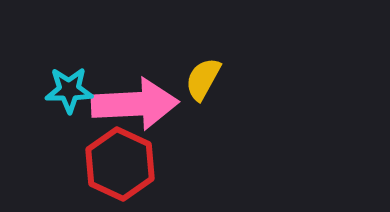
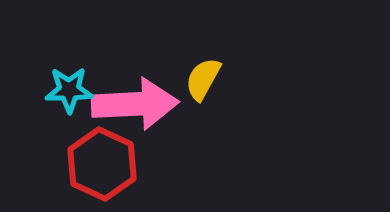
red hexagon: moved 18 px left
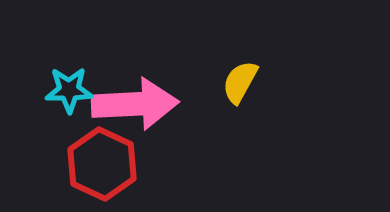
yellow semicircle: moved 37 px right, 3 px down
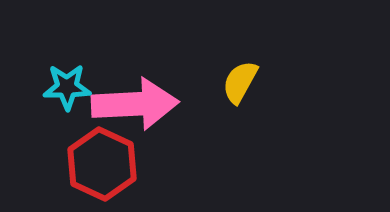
cyan star: moved 2 px left, 3 px up
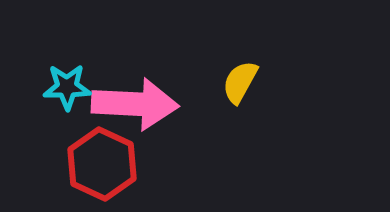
pink arrow: rotated 6 degrees clockwise
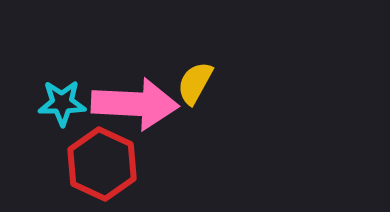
yellow semicircle: moved 45 px left, 1 px down
cyan star: moved 5 px left, 16 px down
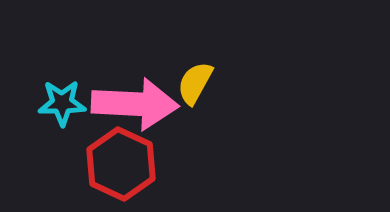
red hexagon: moved 19 px right
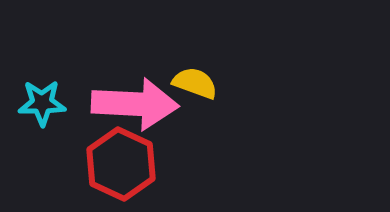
yellow semicircle: rotated 81 degrees clockwise
cyan star: moved 20 px left
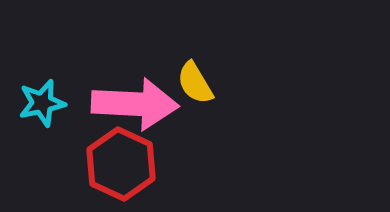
yellow semicircle: rotated 141 degrees counterclockwise
cyan star: rotated 12 degrees counterclockwise
